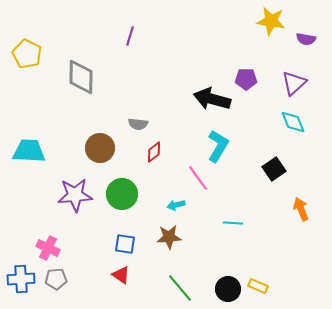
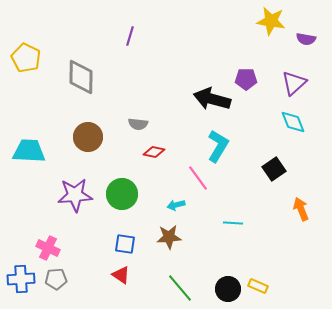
yellow pentagon: moved 1 px left, 4 px down
brown circle: moved 12 px left, 11 px up
red diamond: rotated 50 degrees clockwise
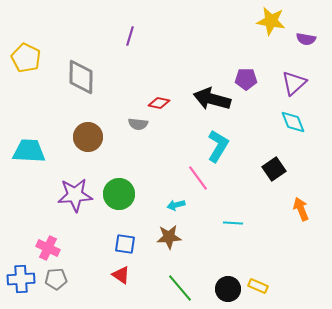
red diamond: moved 5 px right, 49 px up
green circle: moved 3 px left
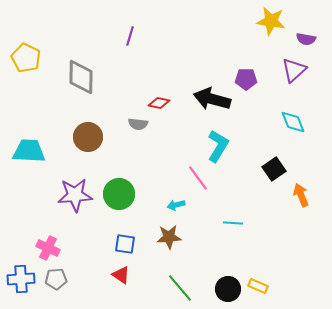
purple triangle: moved 13 px up
orange arrow: moved 14 px up
